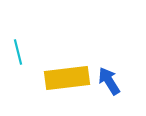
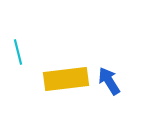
yellow rectangle: moved 1 px left, 1 px down
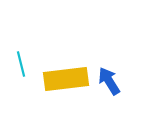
cyan line: moved 3 px right, 12 px down
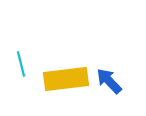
blue arrow: rotated 12 degrees counterclockwise
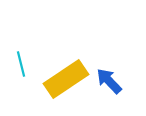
yellow rectangle: rotated 27 degrees counterclockwise
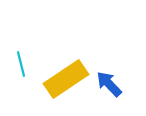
blue arrow: moved 3 px down
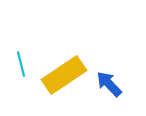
yellow rectangle: moved 2 px left, 4 px up
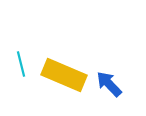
yellow rectangle: rotated 57 degrees clockwise
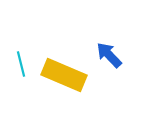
blue arrow: moved 29 px up
